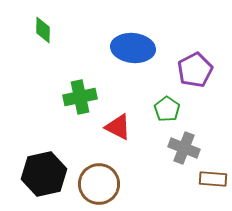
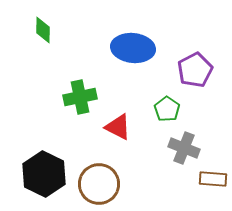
black hexagon: rotated 21 degrees counterclockwise
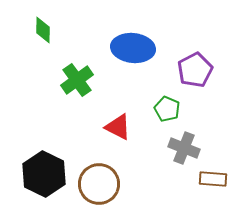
green cross: moved 3 px left, 17 px up; rotated 24 degrees counterclockwise
green pentagon: rotated 10 degrees counterclockwise
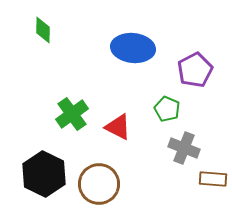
green cross: moved 5 px left, 34 px down
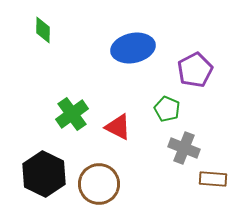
blue ellipse: rotated 18 degrees counterclockwise
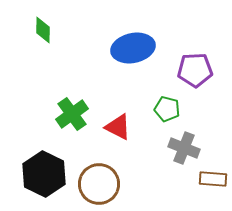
purple pentagon: rotated 24 degrees clockwise
green pentagon: rotated 10 degrees counterclockwise
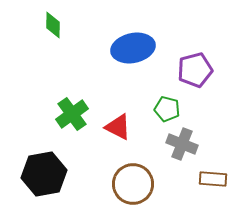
green diamond: moved 10 px right, 5 px up
purple pentagon: rotated 12 degrees counterclockwise
gray cross: moved 2 px left, 4 px up
black hexagon: rotated 24 degrees clockwise
brown circle: moved 34 px right
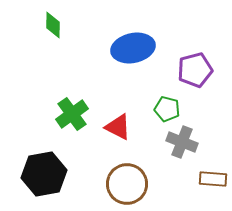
gray cross: moved 2 px up
brown circle: moved 6 px left
